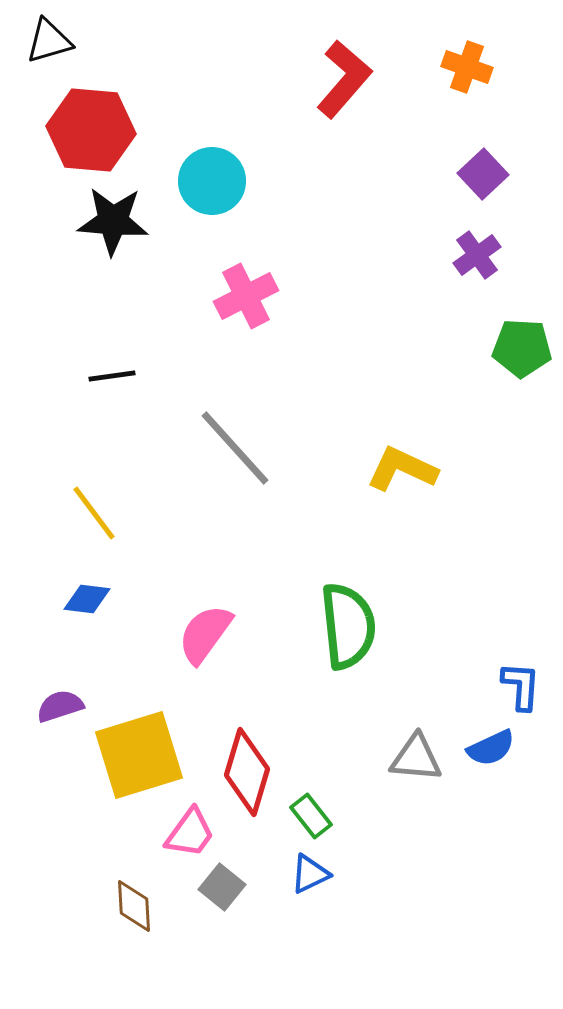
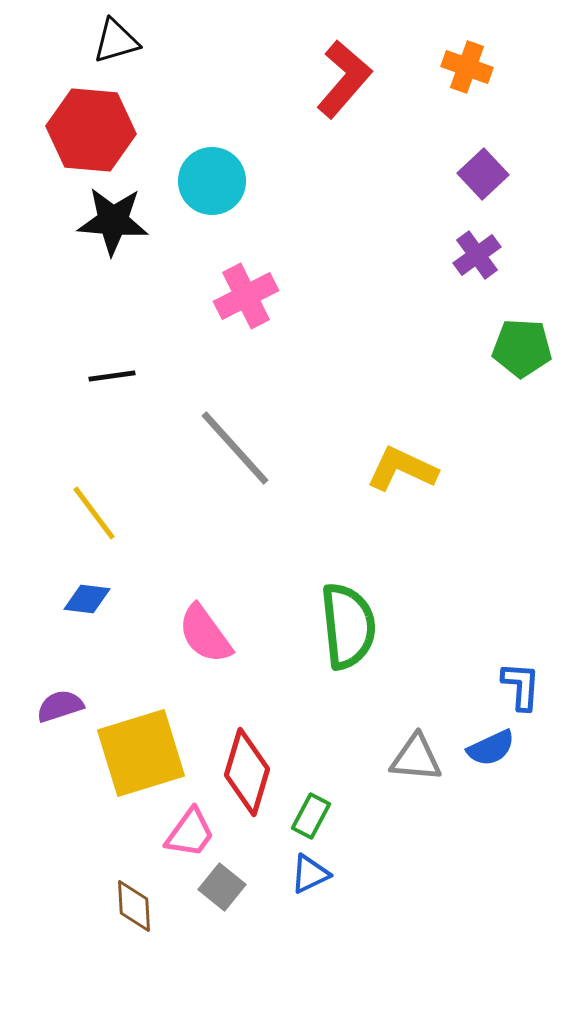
black triangle: moved 67 px right
pink semicircle: rotated 72 degrees counterclockwise
yellow square: moved 2 px right, 2 px up
green rectangle: rotated 66 degrees clockwise
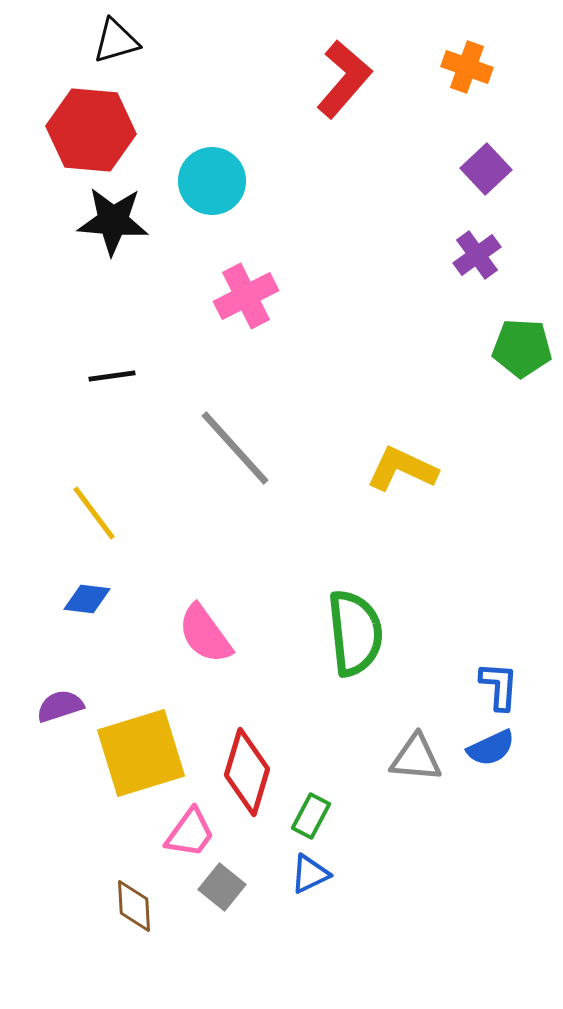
purple square: moved 3 px right, 5 px up
green semicircle: moved 7 px right, 7 px down
blue L-shape: moved 22 px left
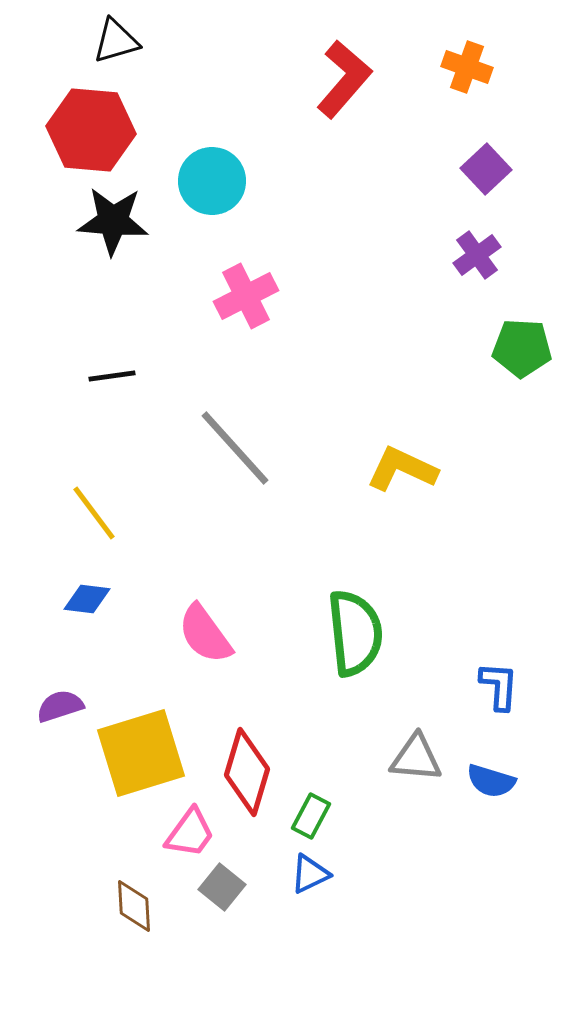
blue semicircle: moved 33 px down; rotated 42 degrees clockwise
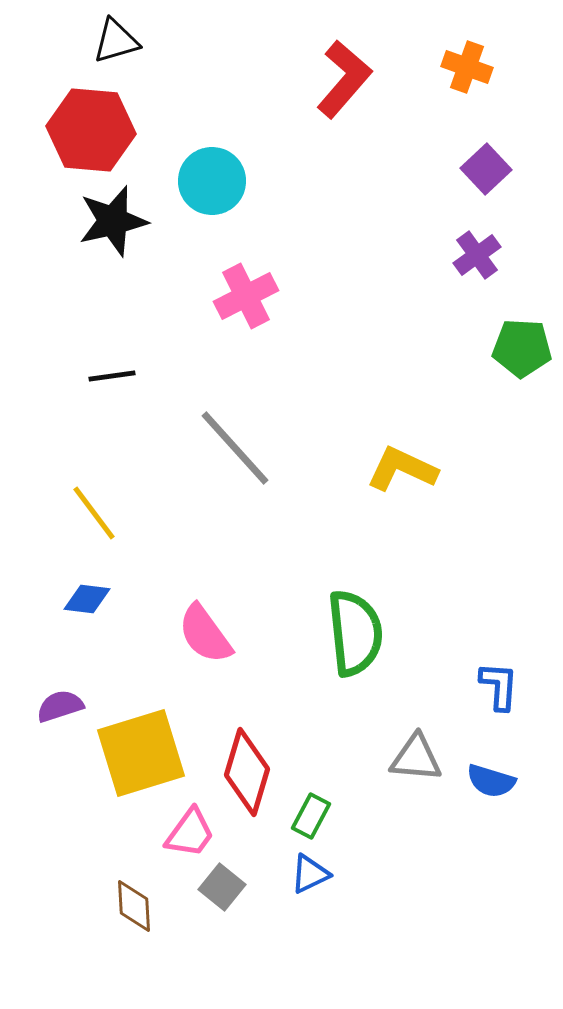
black star: rotated 18 degrees counterclockwise
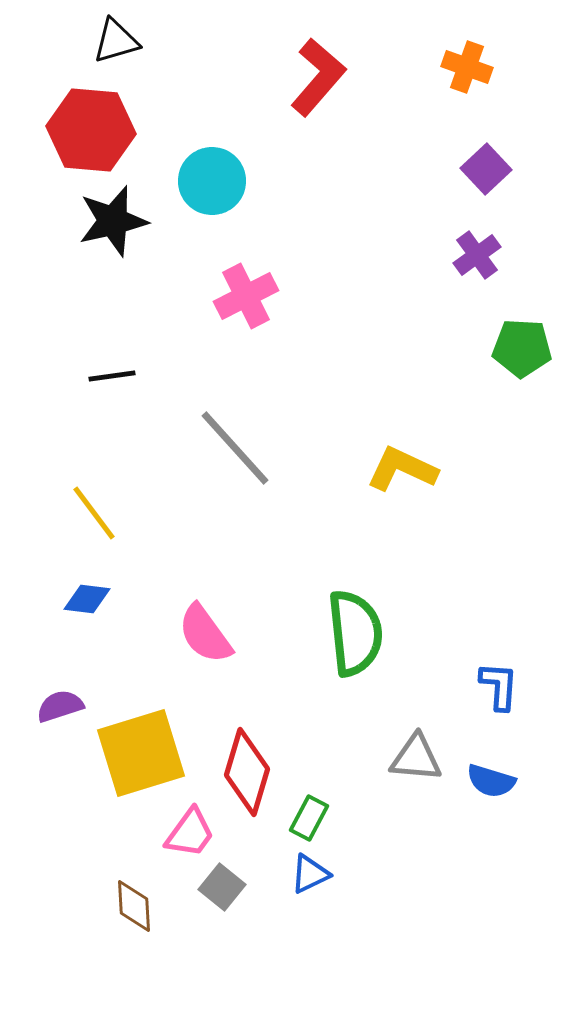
red L-shape: moved 26 px left, 2 px up
green rectangle: moved 2 px left, 2 px down
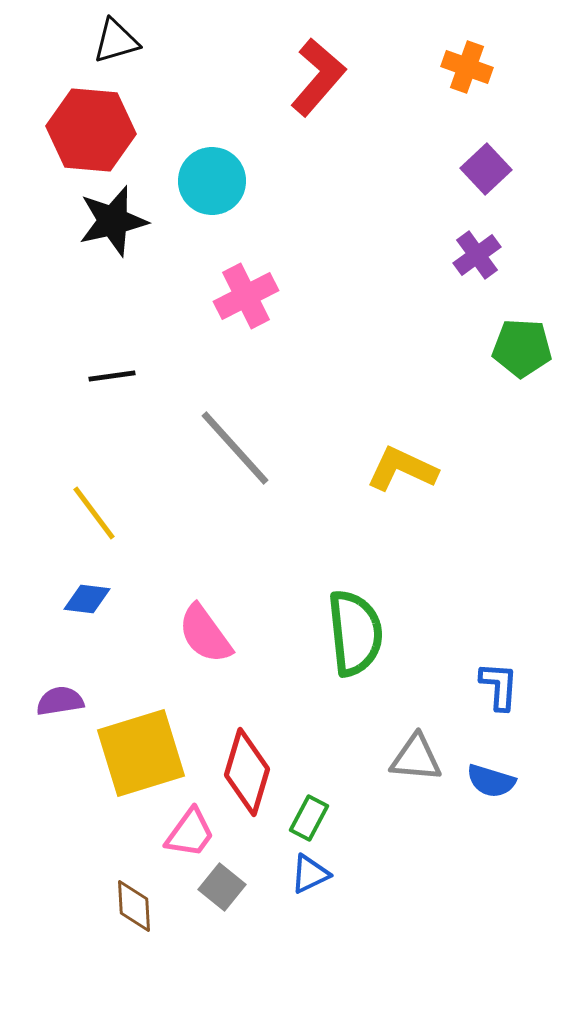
purple semicircle: moved 5 px up; rotated 9 degrees clockwise
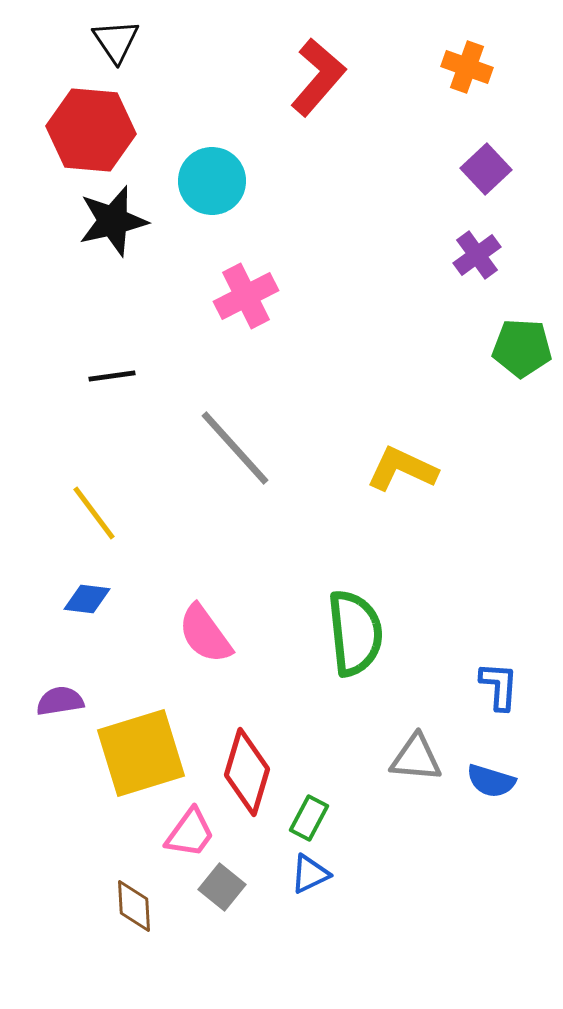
black triangle: rotated 48 degrees counterclockwise
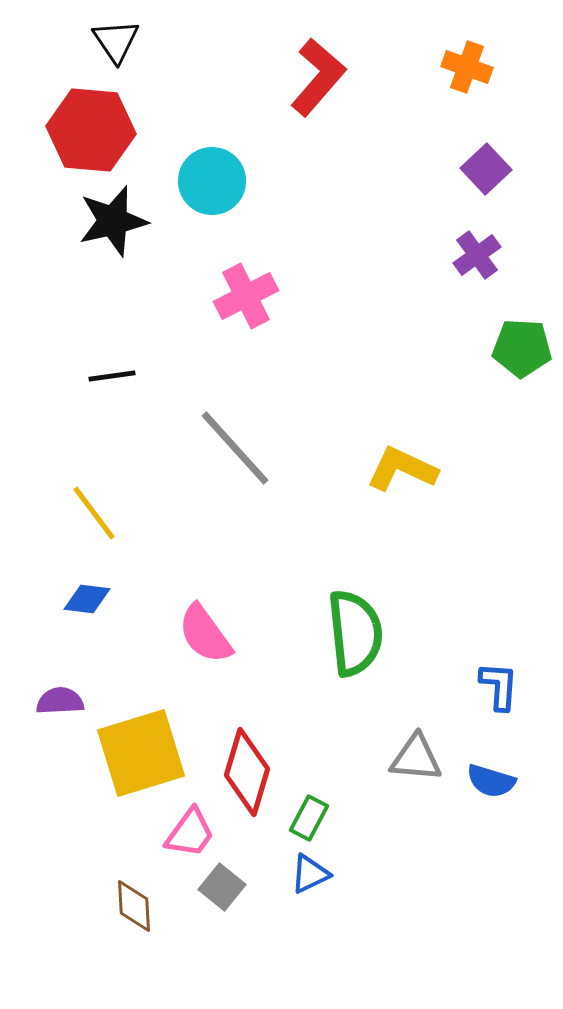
purple semicircle: rotated 6 degrees clockwise
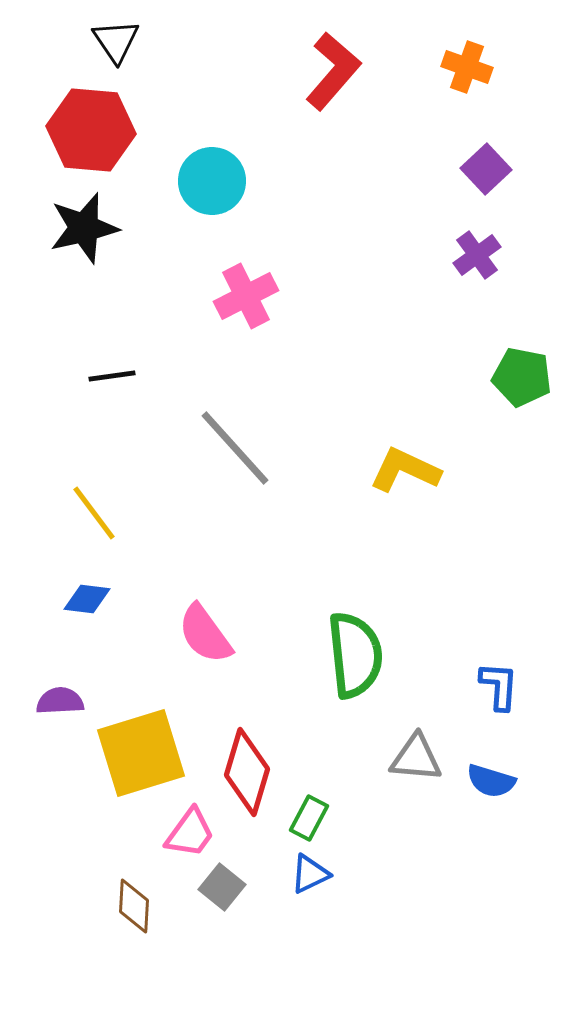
red L-shape: moved 15 px right, 6 px up
black star: moved 29 px left, 7 px down
green pentagon: moved 29 px down; rotated 8 degrees clockwise
yellow L-shape: moved 3 px right, 1 px down
green semicircle: moved 22 px down
brown diamond: rotated 6 degrees clockwise
